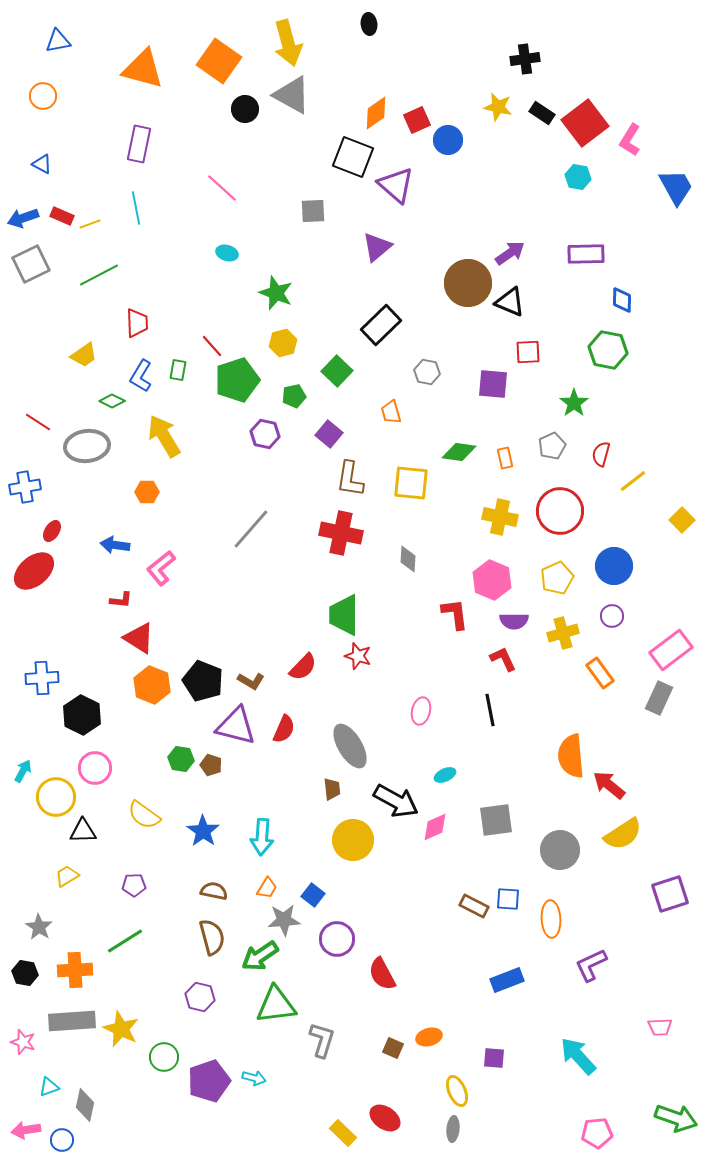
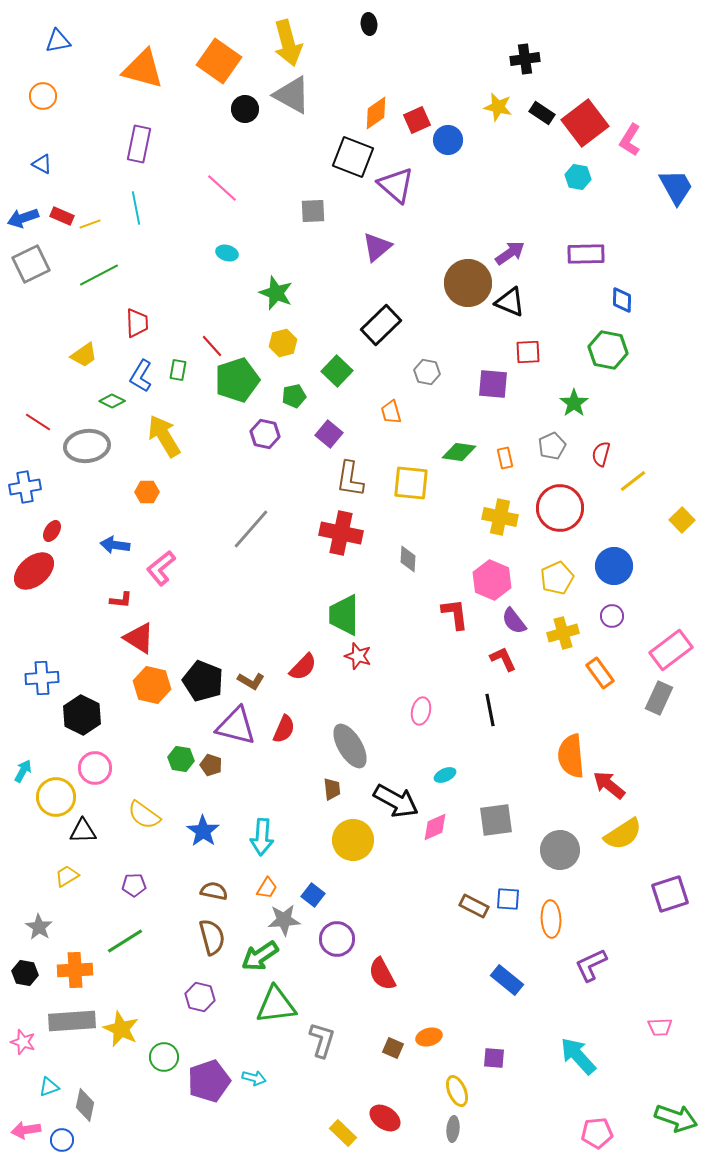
red circle at (560, 511): moved 3 px up
purple semicircle at (514, 621): rotated 52 degrees clockwise
orange hexagon at (152, 685): rotated 9 degrees counterclockwise
blue rectangle at (507, 980): rotated 60 degrees clockwise
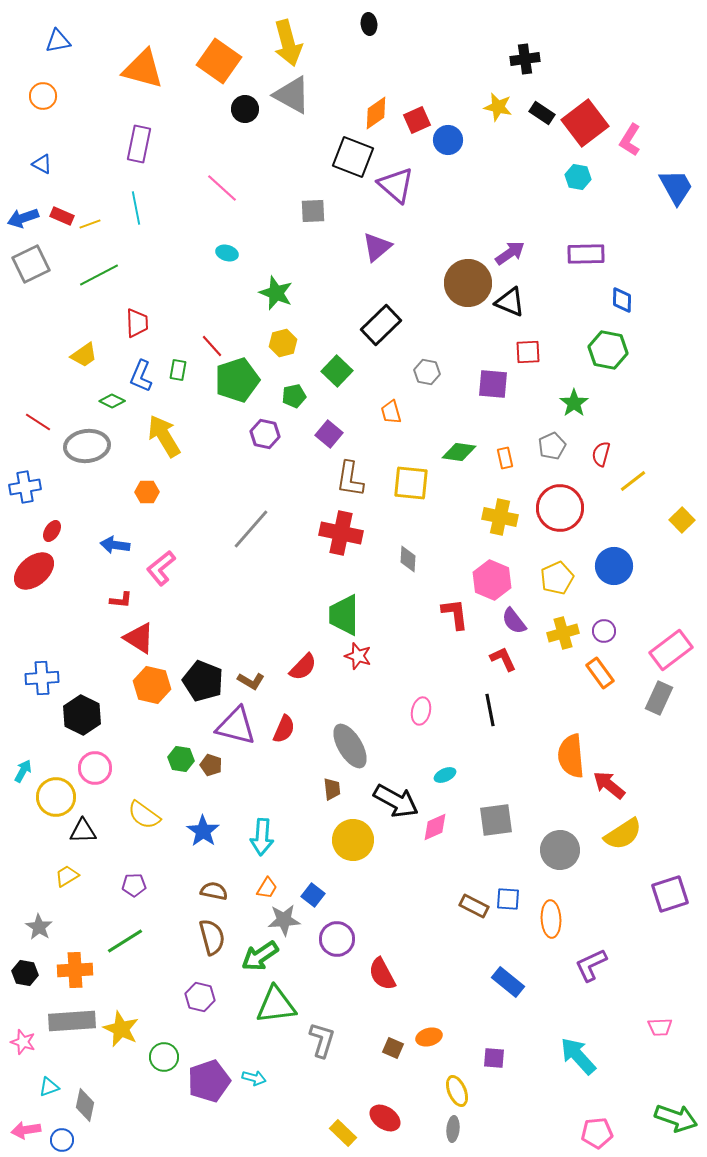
blue L-shape at (141, 376): rotated 8 degrees counterclockwise
purple circle at (612, 616): moved 8 px left, 15 px down
blue rectangle at (507, 980): moved 1 px right, 2 px down
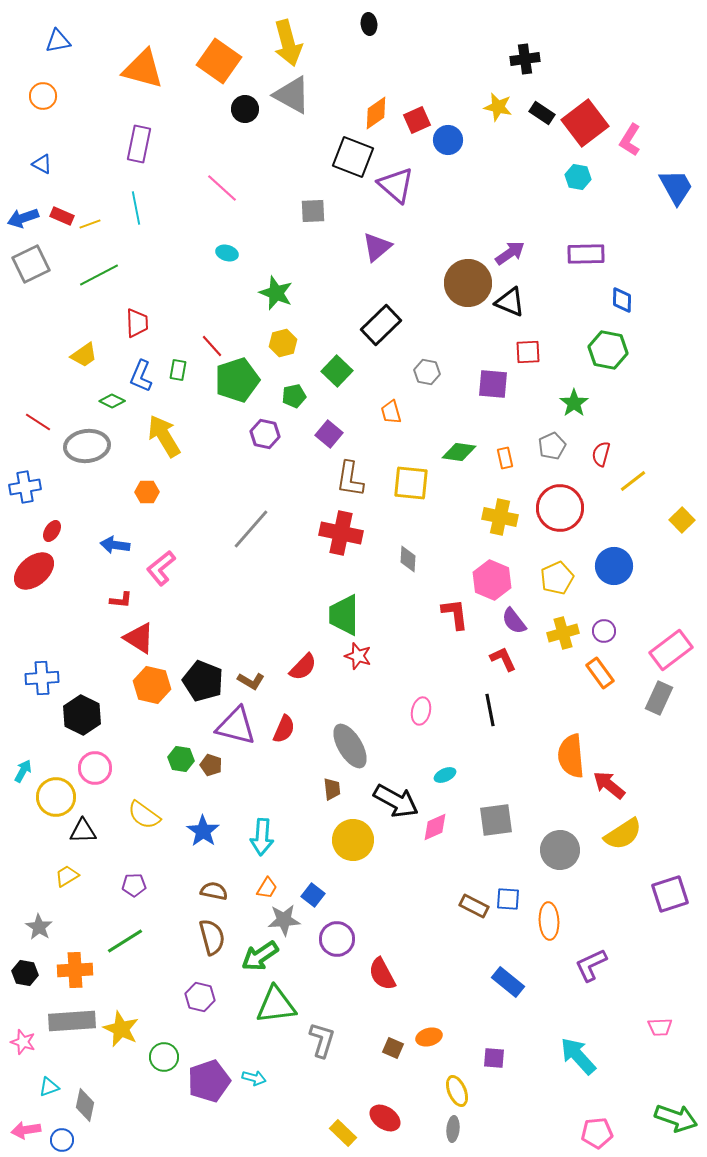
orange ellipse at (551, 919): moved 2 px left, 2 px down
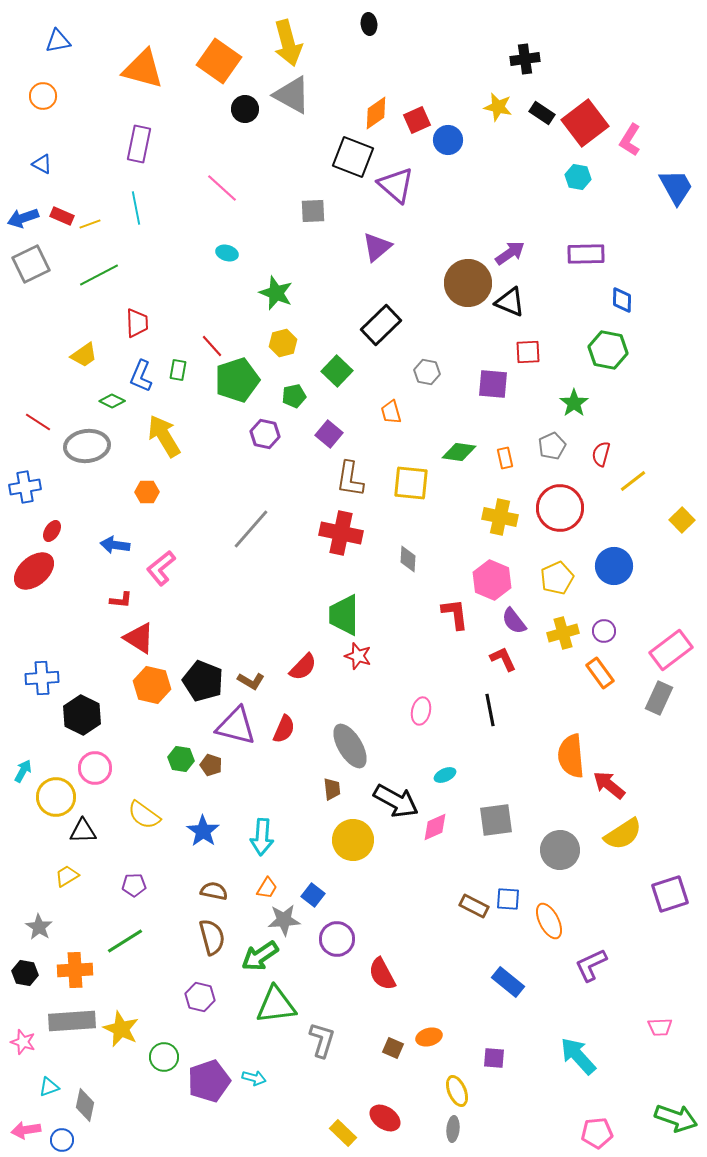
orange ellipse at (549, 921): rotated 24 degrees counterclockwise
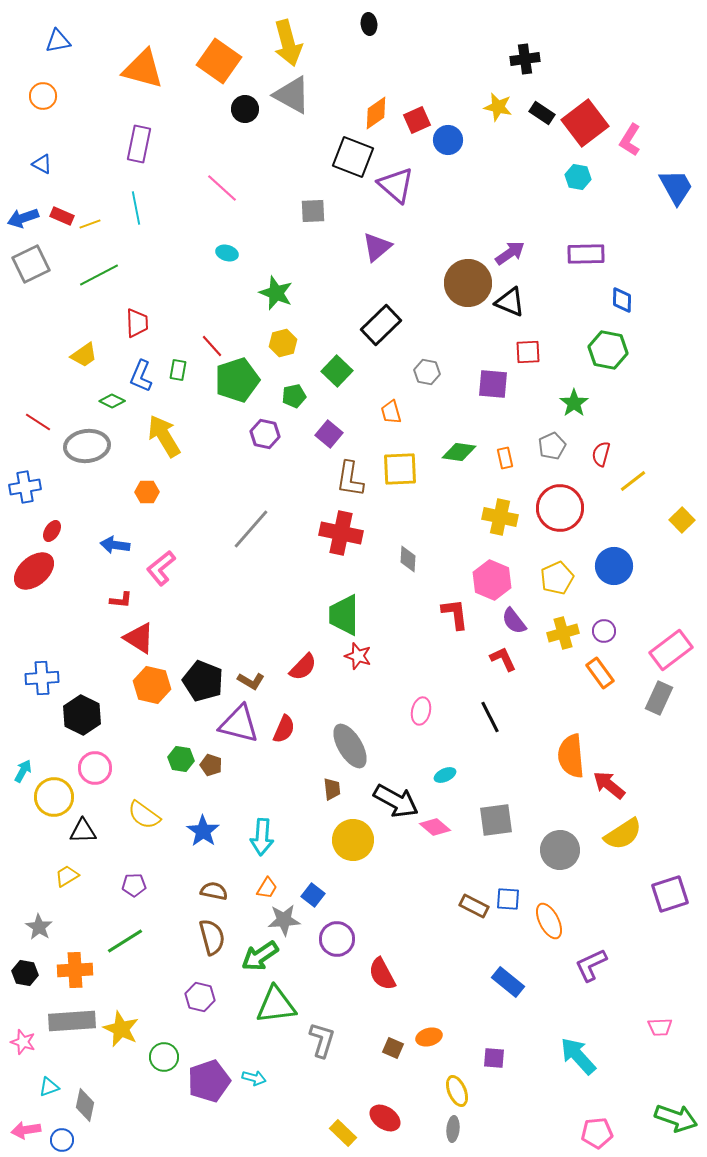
yellow square at (411, 483): moved 11 px left, 14 px up; rotated 9 degrees counterclockwise
black line at (490, 710): moved 7 px down; rotated 16 degrees counterclockwise
purple triangle at (236, 726): moved 3 px right, 2 px up
yellow circle at (56, 797): moved 2 px left
pink diamond at (435, 827): rotated 64 degrees clockwise
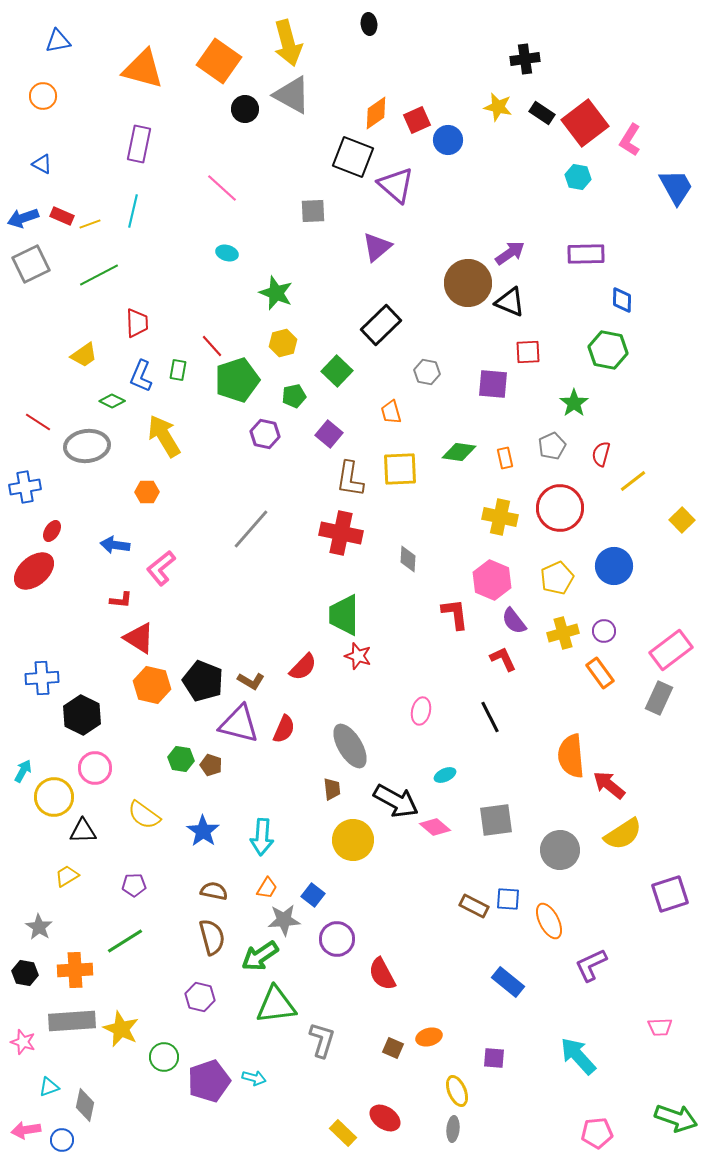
cyan line at (136, 208): moved 3 px left, 3 px down; rotated 24 degrees clockwise
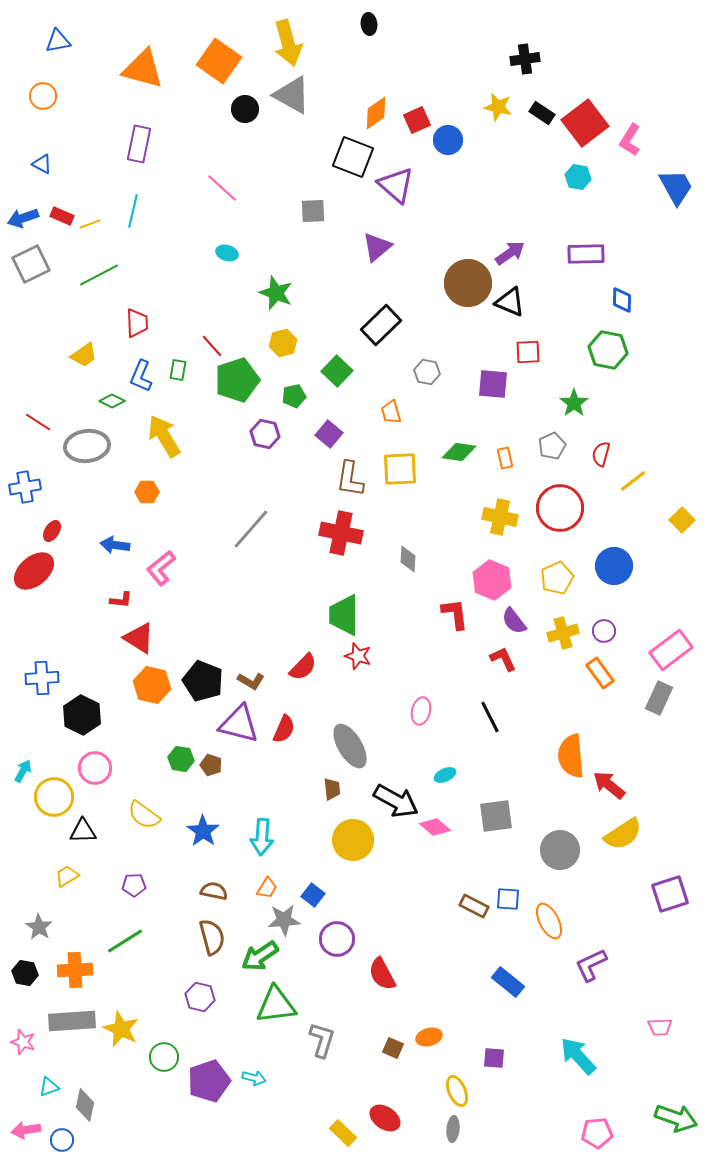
gray square at (496, 820): moved 4 px up
